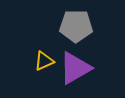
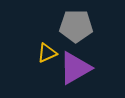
yellow triangle: moved 3 px right, 8 px up
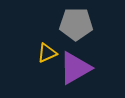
gray pentagon: moved 2 px up
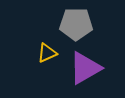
purple triangle: moved 10 px right
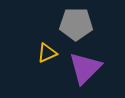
purple triangle: rotated 15 degrees counterclockwise
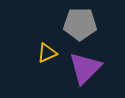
gray pentagon: moved 4 px right
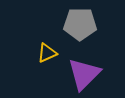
purple triangle: moved 1 px left, 6 px down
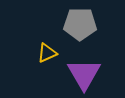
purple triangle: rotated 15 degrees counterclockwise
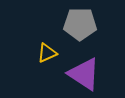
purple triangle: rotated 27 degrees counterclockwise
